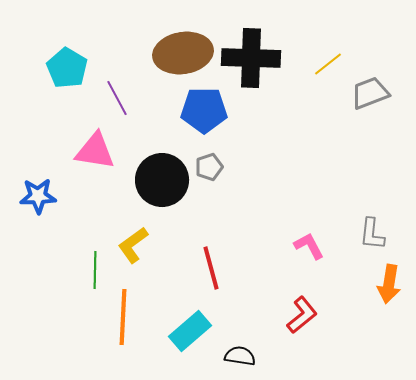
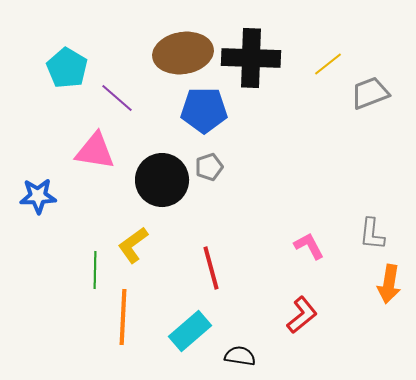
purple line: rotated 21 degrees counterclockwise
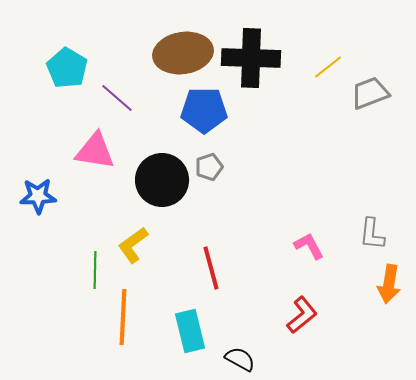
yellow line: moved 3 px down
cyan rectangle: rotated 63 degrees counterclockwise
black semicircle: moved 3 px down; rotated 20 degrees clockwise
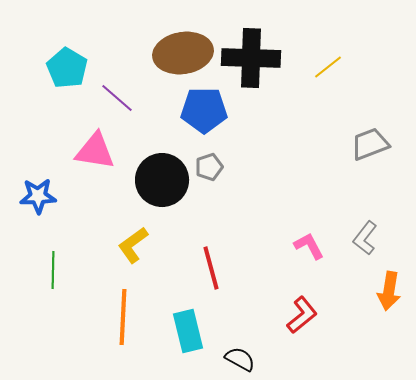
gray trapezoid: moved 51 px down
gray L-shape: moved 7 px left, 4 px down; rotated 32 degrees clockwise
green line: moved 42 px left
orange arrow: moved 7 px down
cyan rectangle: moved 2 px left
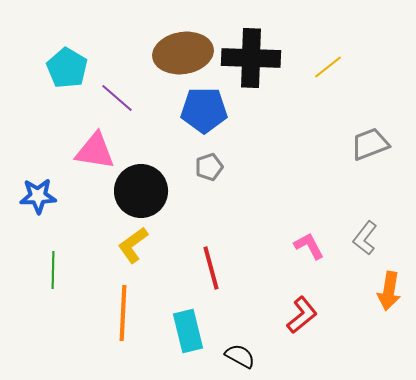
black circle: moved 21 px left, 11 px down
orange line: moved 4 px up
black semicircle: moved 3 px up
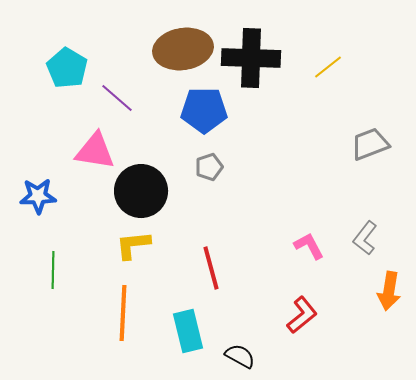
brown ellipse: moved 4 px up
yellow L-shape: rotated 30 degrees clockwise
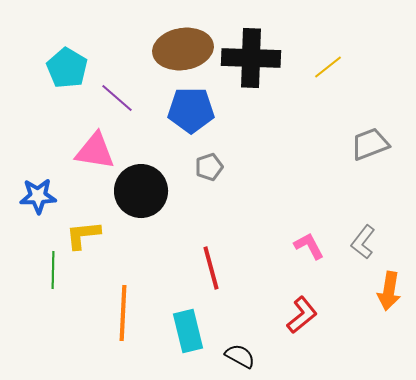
blue pentagon: moved 13 px left
gray L-shape: moved 2 px left, 4 px down
yellow L-shape: moved 50 px left, 10 px up
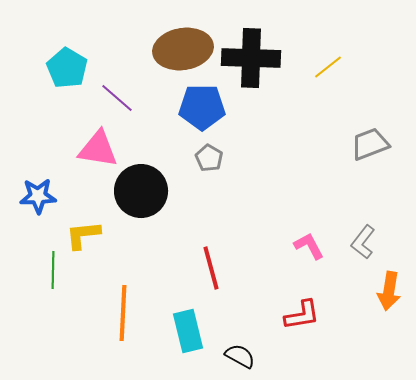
blue pentagon: moved 11 px right, 3 px up
pink triangle: moved 3 px right, 2 px up
gray pentagon: moved 9 px up; rotated 24 degrees counterclockwise
red L-shape: rotated 30 degrees clockwise
